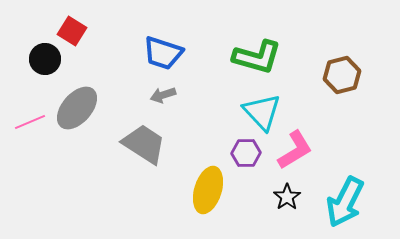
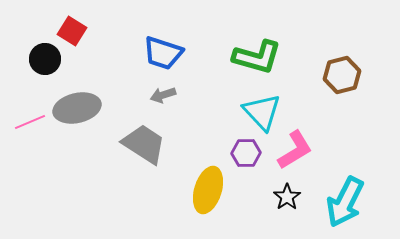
gray ellipse: rotated 36 degrees clockwise
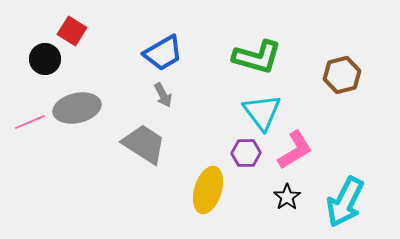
blue trapezoid: rotated 48 degrees counterclockwise
gray arrow: rotated 100 degrees counterclockwise
cyan triangle: rotated 6 degrees clockwise
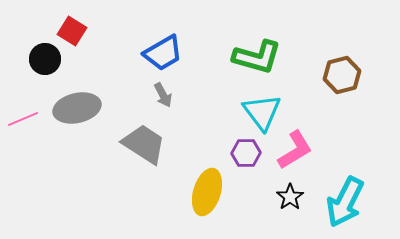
pink line: moved 7 px left, 3 px up
yellow ellipse: moved 1 px left, 2 px down
black star: moved 3 px right
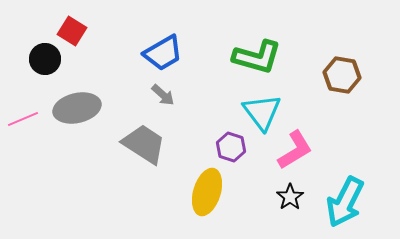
brown hexagon: rotated 24 degrees clockwise
gray arrow: rotated 20 degrees counterclockwise
purple hexagon: moved 15 px left, 6 px up; rotated 20 degrees clockwise
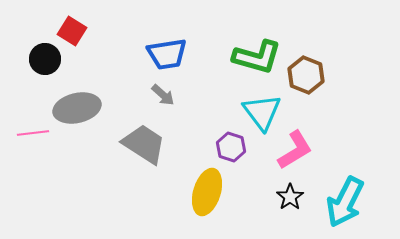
blue trapezoid: moved 4 px right, 1 px down; rotated 21 degrees clockwise
brown hexagon: moved 36 px left; rotated 12 degrees clockwise
pink line: moved 10 px right, 14 px down; rotated 16 degrees clockwise
